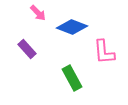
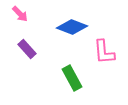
pink arrow: moved 18 px left, 1 px down
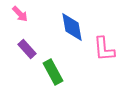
blue diamond: rotated 60 degrees clockwise
pink L-shape: moved 3 px up
green rectangle: moved 19 px left, 6 px up
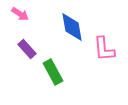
pink arrow: rotated 12 degrees counterclockwise
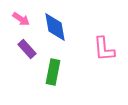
pink arrow: moved 1 px right, 5 px down
blue diamond: moved 17 px left
green rectangle: rotated 40 degrees clockwise
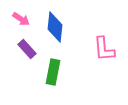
blue diamond: rotated 16 degrees clockwise
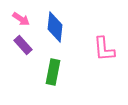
purple rectangle: moved 4 px left, 4 px up
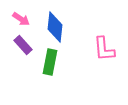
green rectangle: moved 3 px left, 10 px up
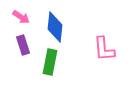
pink arrow: moved 2 px up
purple rectangle: rotated 24 degrees clockwise
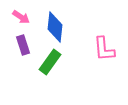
green rectangle: rotated 25 degrees clockwise
